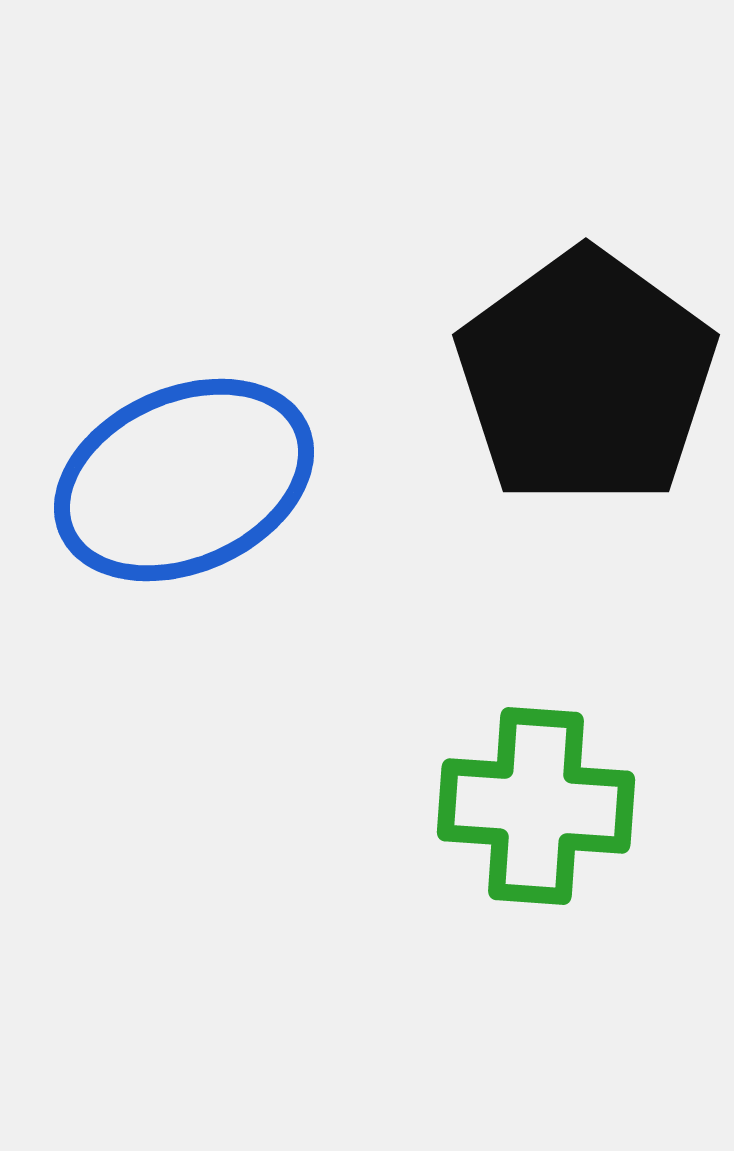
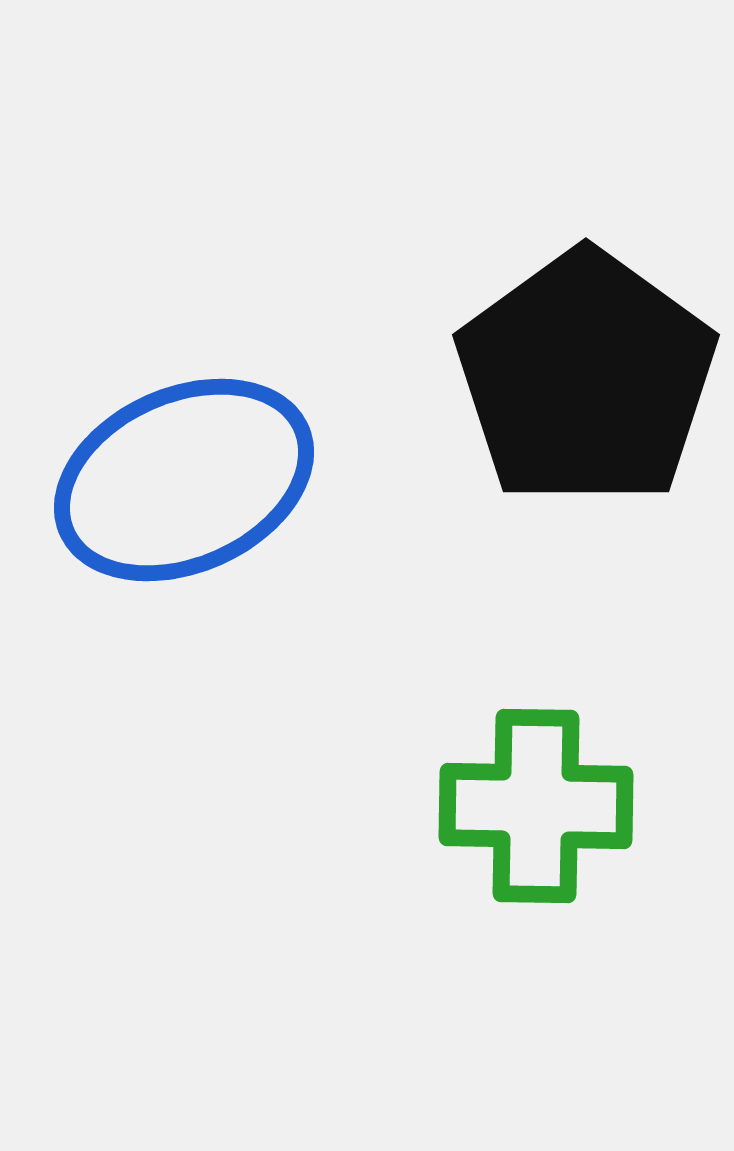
green cross: rotated 3 degrees counterclockwise
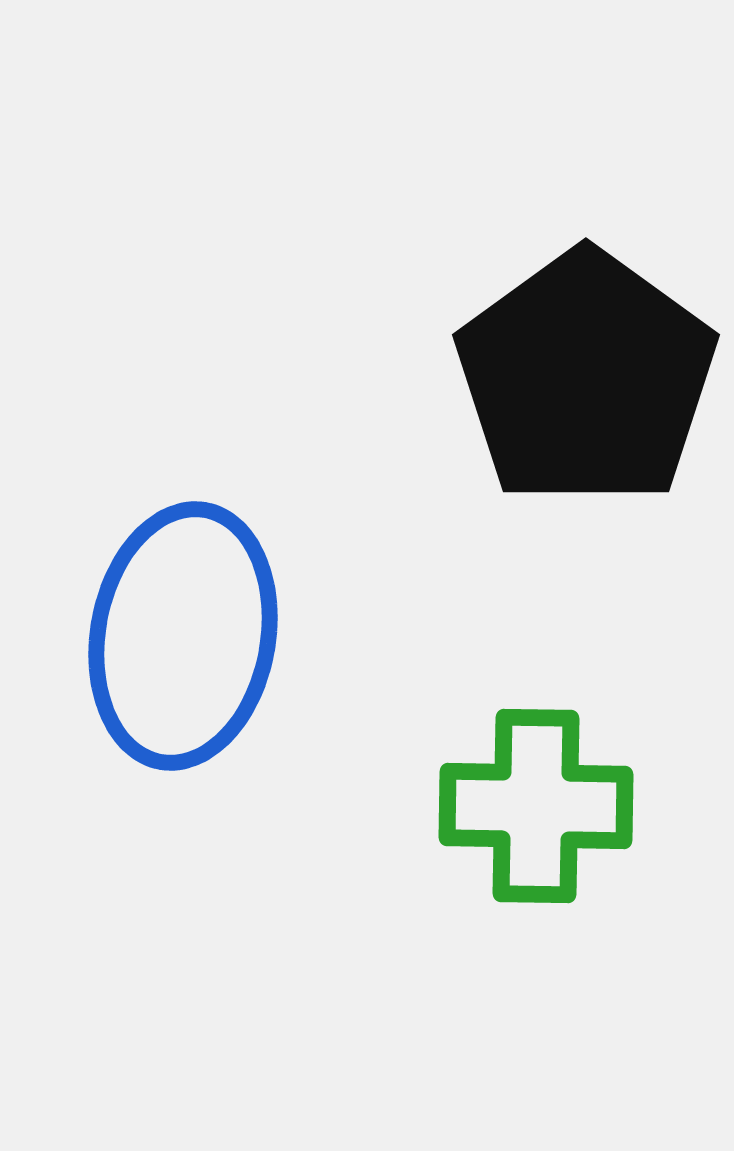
blue ellipse: moved 1 px left, 156 px down; rotated 56 degrees counterclockwise
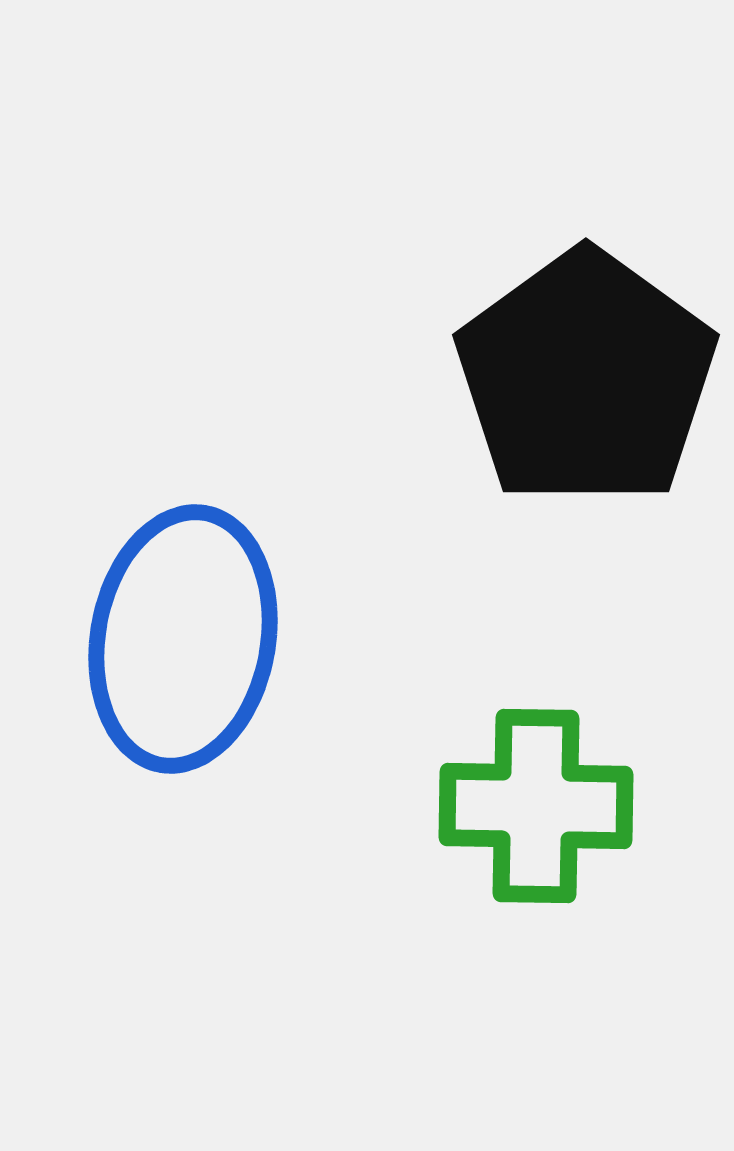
blue ellipse: moved 3 px down
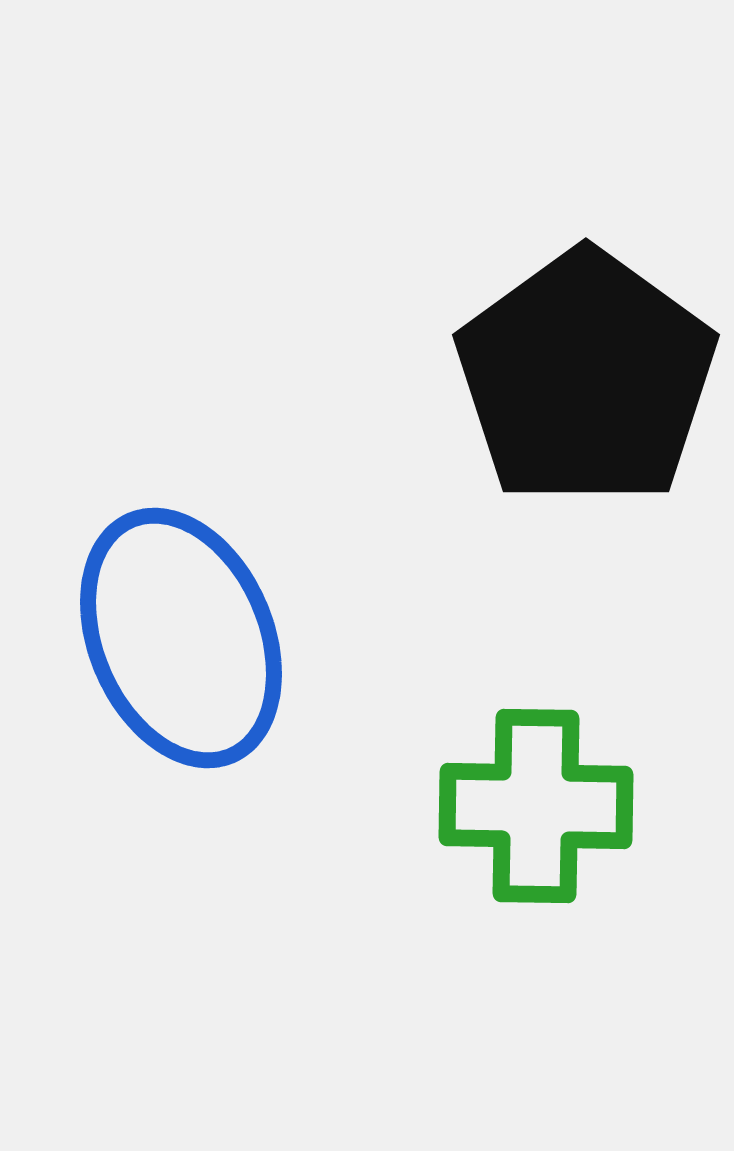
blue ellipse: moved 2 px left, 1 px up; rotated 33 degrees counterclockwise
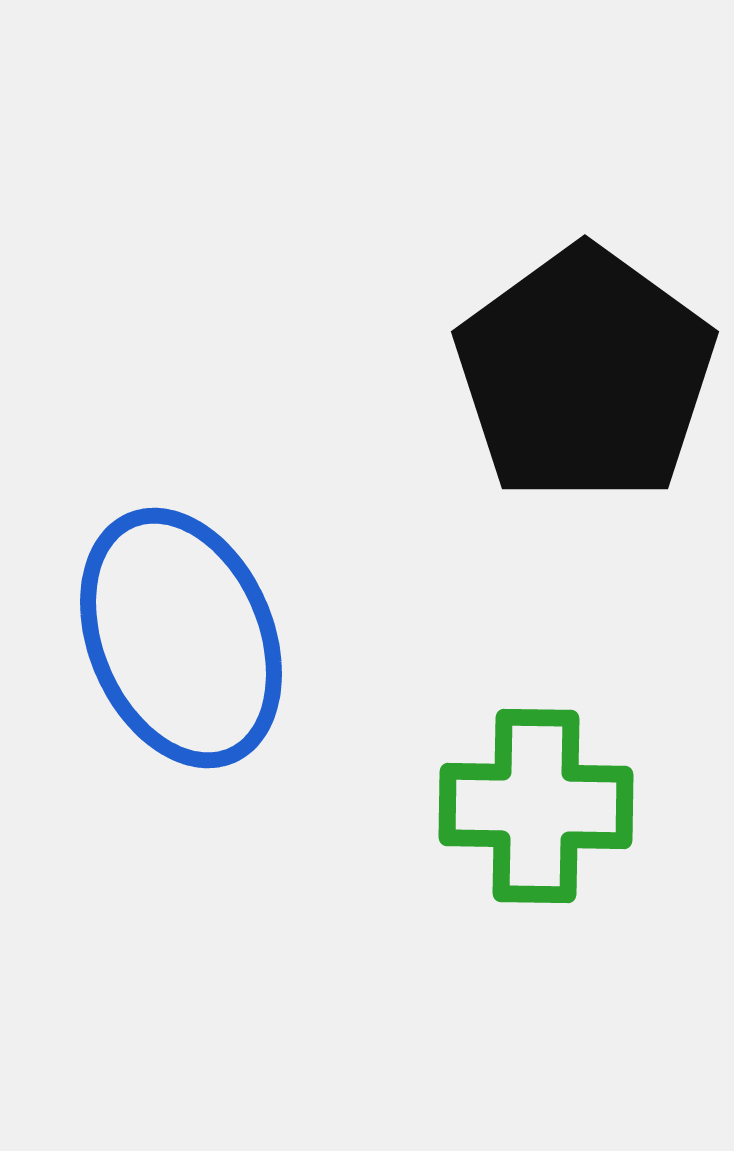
black pentagon: moved 1 px left, 3 px up
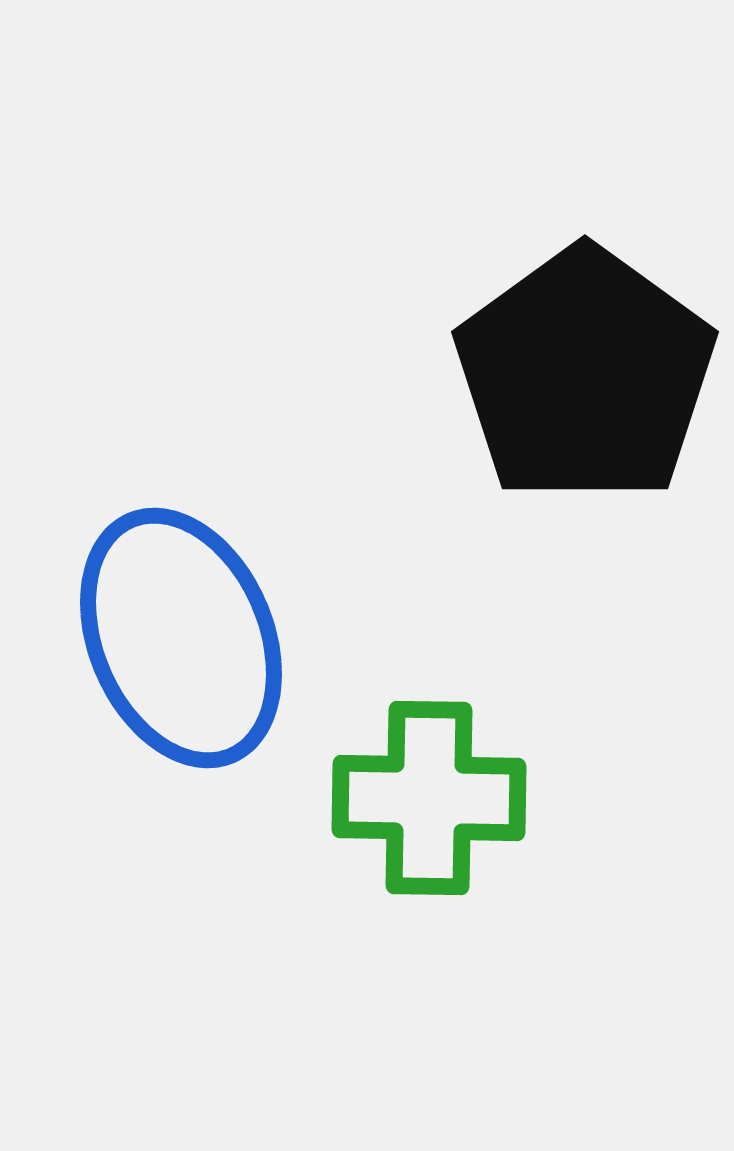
green cross: moved 107 px left, 8 px up
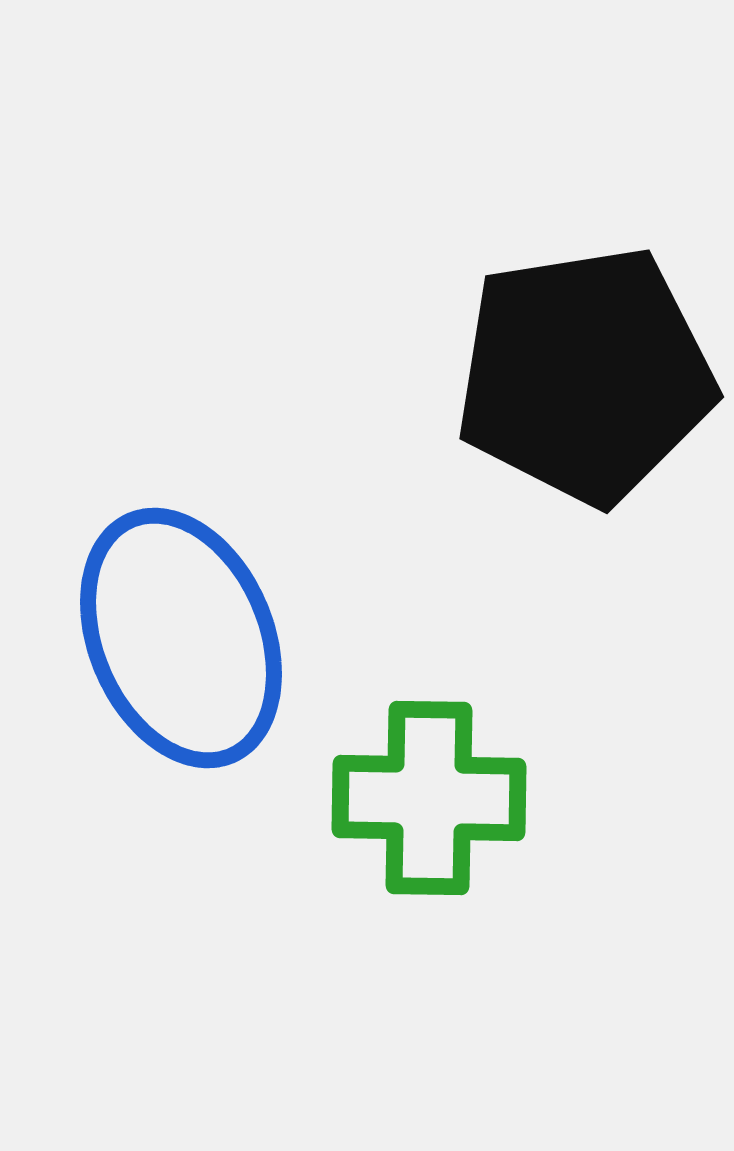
black pentagon: rotated 27 degrees clockwise
